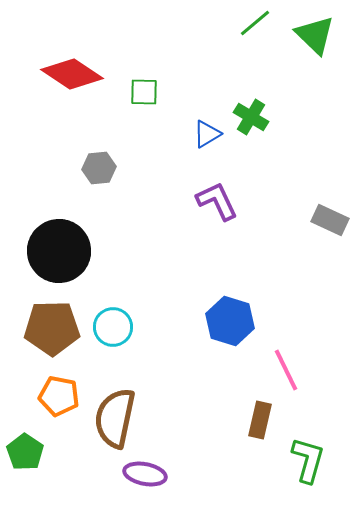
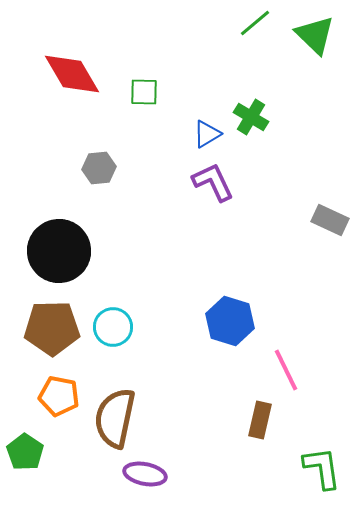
red diamond: rotated 26 degrees clockwise
purple L-shape: moved 4 px left, 19 px up
green L-shape: moved 14 px right, 8 px down; rotated 24 degrees counterclockwise
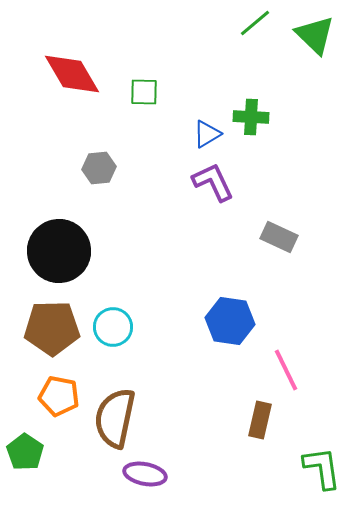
green cross: rotated 28 degrees counterclockwise
gray rectangle: moved 51 px left, 17 px down
blue hexagon: rotated 9 degrees counterclockwise
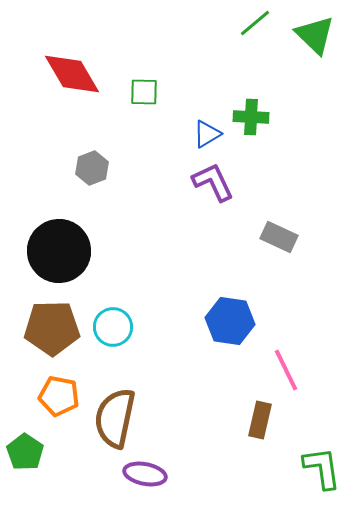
gray hexagon: moved 7 px left; rotated 16 degrees counterclockwise
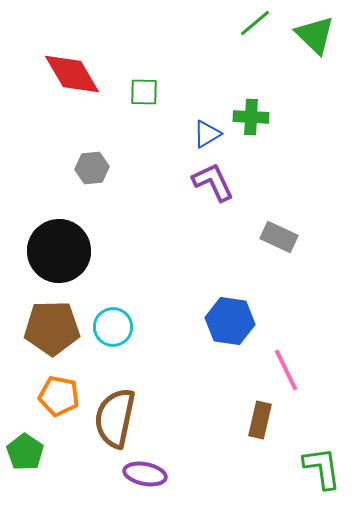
gray hexagon: rotated 16 degrees clockwise
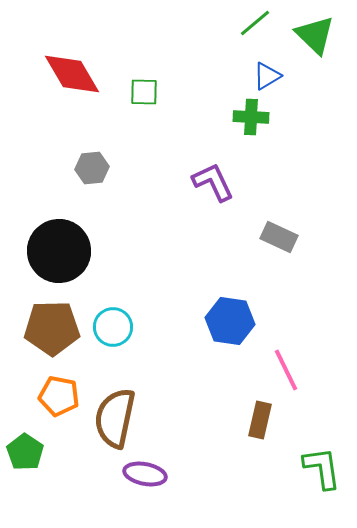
blue triangle: moved 60 px right, 58 px up
